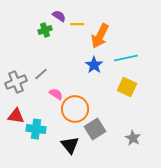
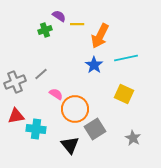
gray cross: moved 1 px left
yellow square: moved 3 px left, 7 px down
red triangle: rotated 18 degrees counterclockwise
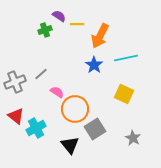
pink semicircle: moved 1 px right, 2 px up
red triangle: rotated 48 degrees clockwise
cyan cross: moved 1 px up; rotated 36 degrees counterclockwise
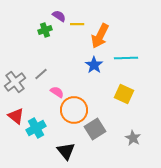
cyan line: rotated 10 degrees clockwise
gray cross: rotated 15 degrees counterclockwise
orange circle: moved 1 px left, 1 px down
black triangle: moved 4 px left, 6 px down
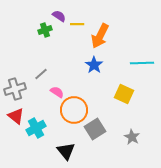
cyan line: moved 16 px right, 5 px down
gray cross: moved 7 px down; rotated 20 degrees clockwise
gray star: moved 1 px left, 1 px up
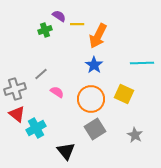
orange arrow: moved 2 px left
orange circle: moved 17 px right, 11 px up
red triangle: moved 1 px right, 2 px up
gray star: moved 3 px right, 2 px up
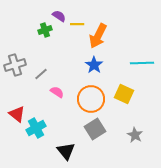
gray cross: moved 24 px up
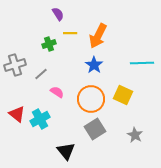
purple semicircle: moved 1 px left, 2 px up; rotated 24 degrees clockwise
yellow line: moved 7 px left, 9 px down
green cross: moved 4 px right, 14 px down
yellow square: moved 1 px left, 1 px down
cyan cross: moved 4 px right, 9 px up
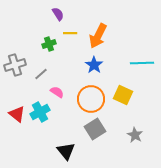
cyan cross: moved 7 px up
